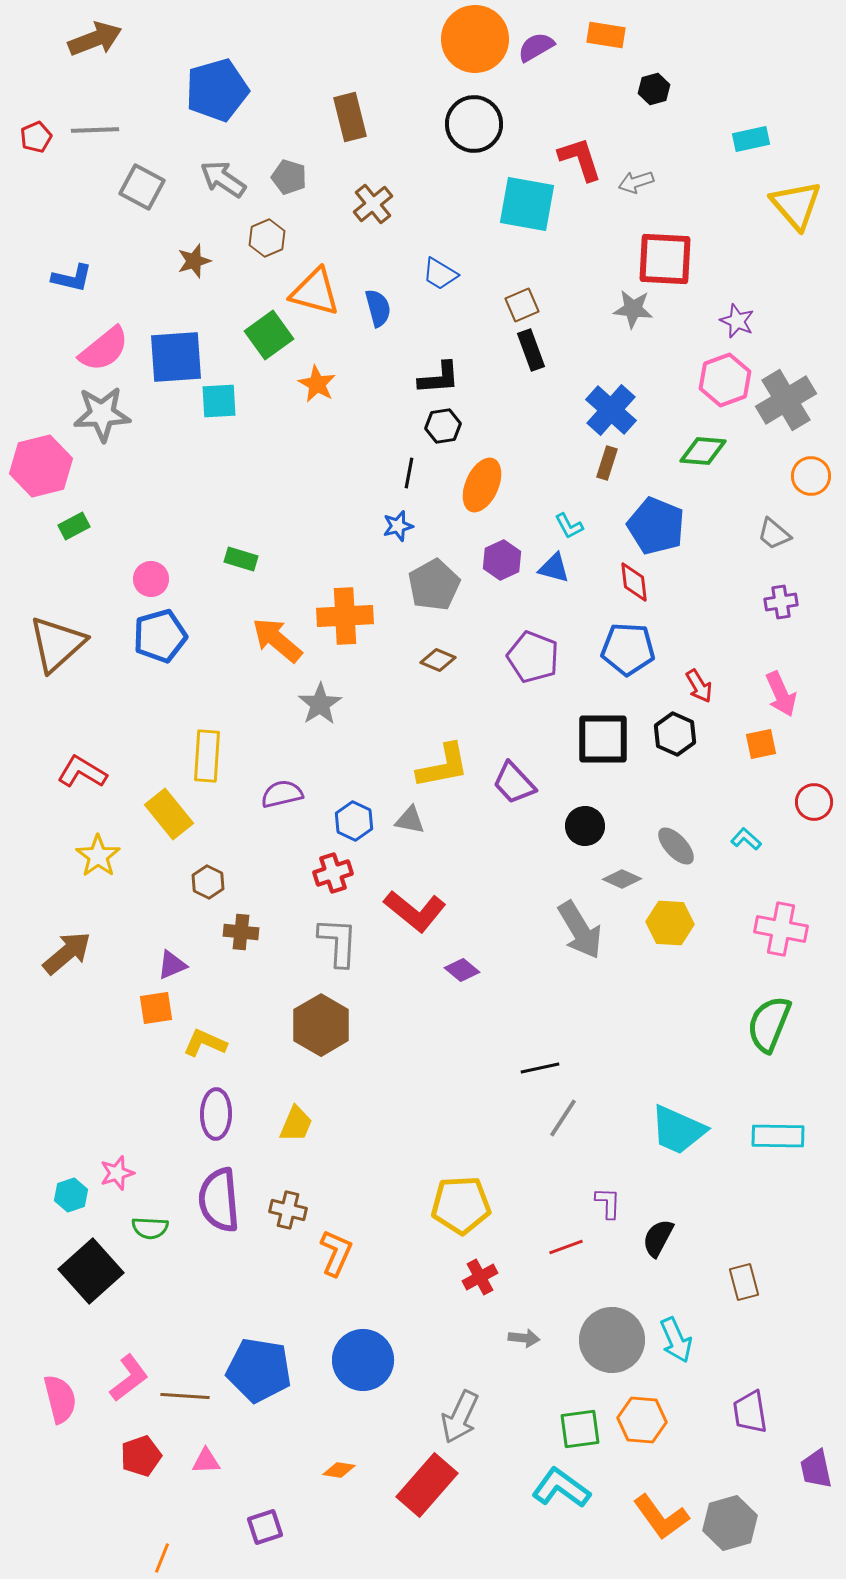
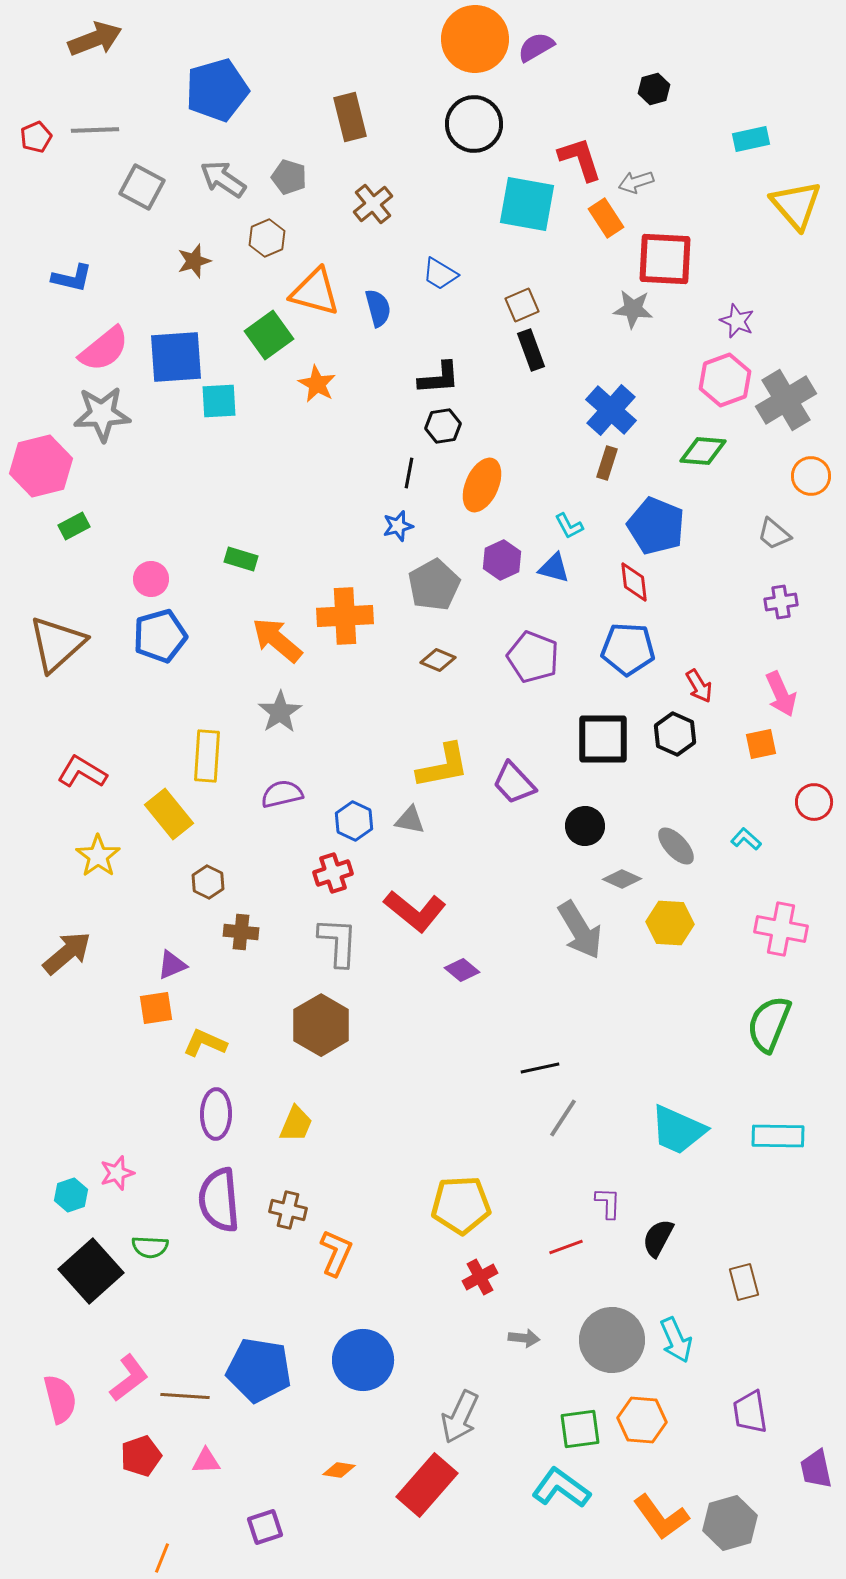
orange rectangle at (606, 35): moved 183 px down; rotated 48 degrees clockwise
gray star at (320, 704): moved 40 px left, 8 px down
green semicircle at (150, 1228): moved 19 px down
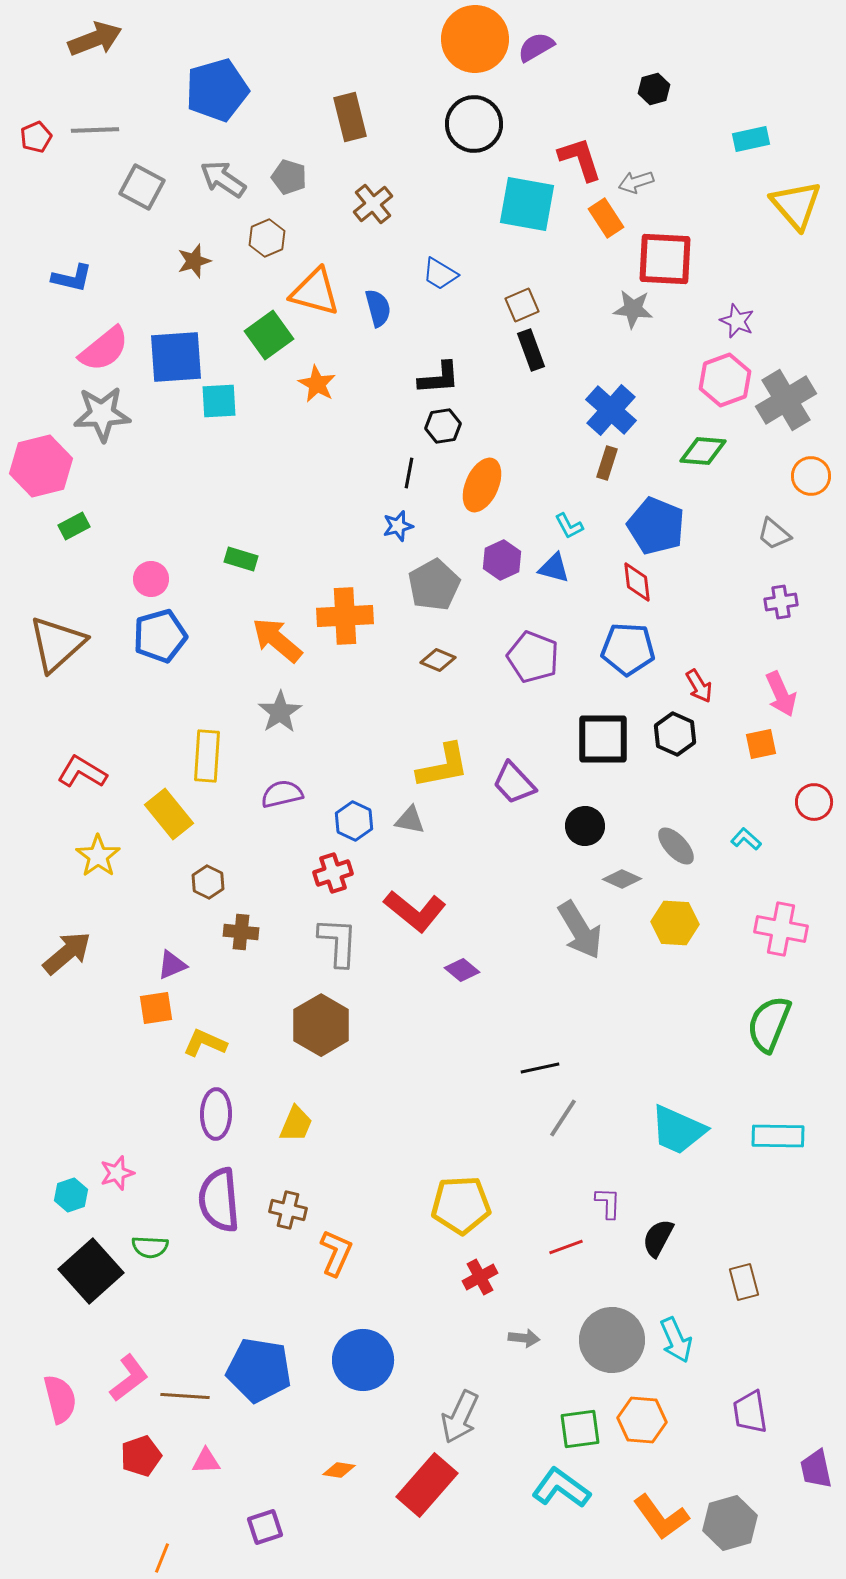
red diamond at (634, 582): moved 3 px right
yellow hexagon at (670, 923): moved 5 px right
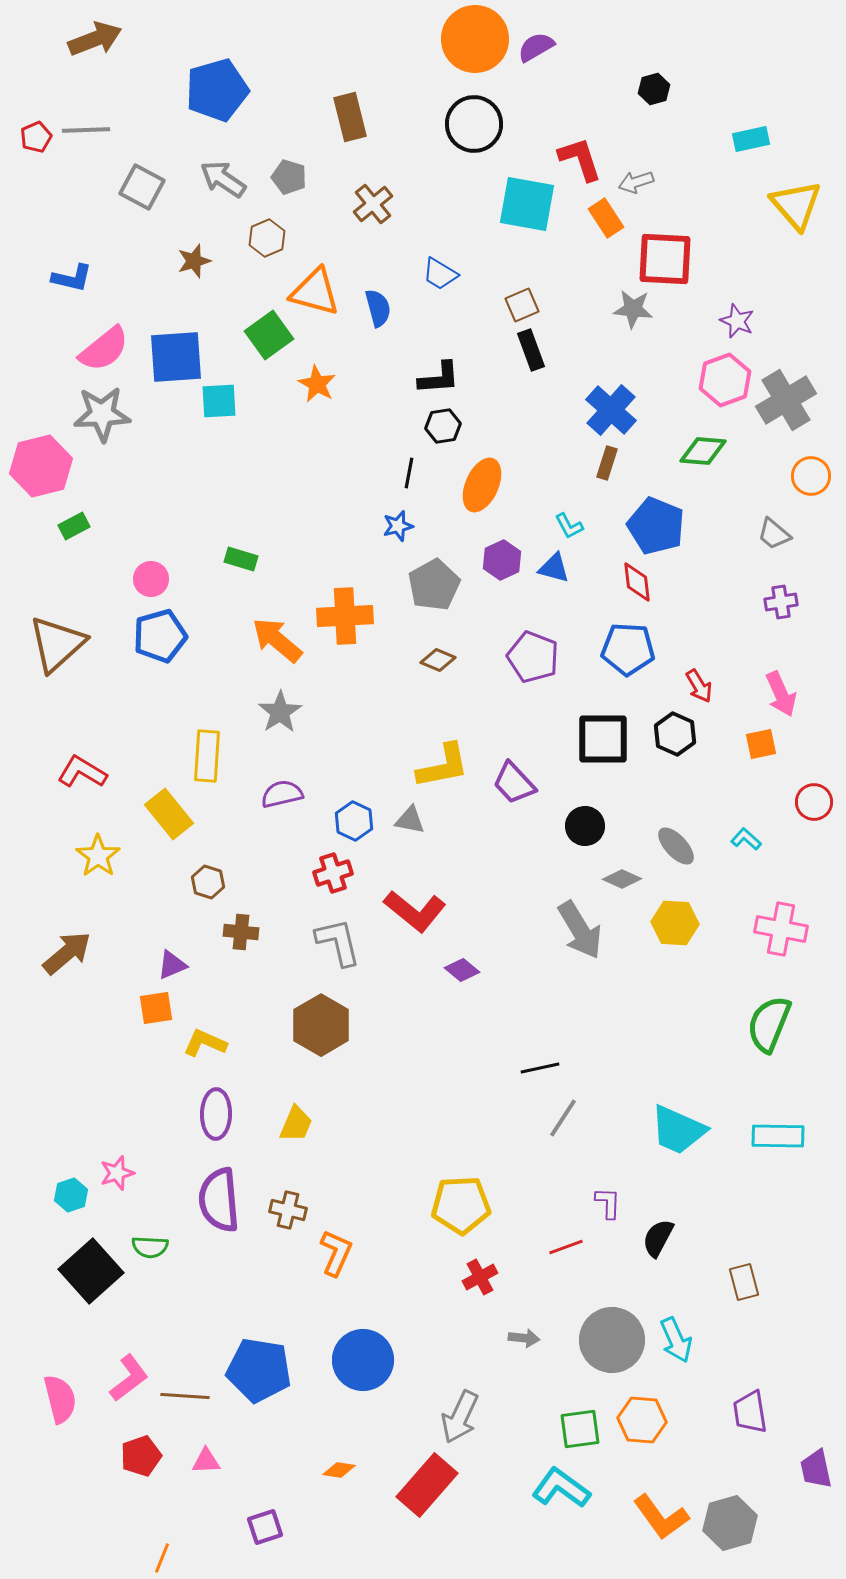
gray line at (95, 130): moved 9 px left
brown hexagon at (208, 882): rotated 8 degrees counterclockwise
gray L-shape at (338, 942): rotated 16 degrees counterclockwise
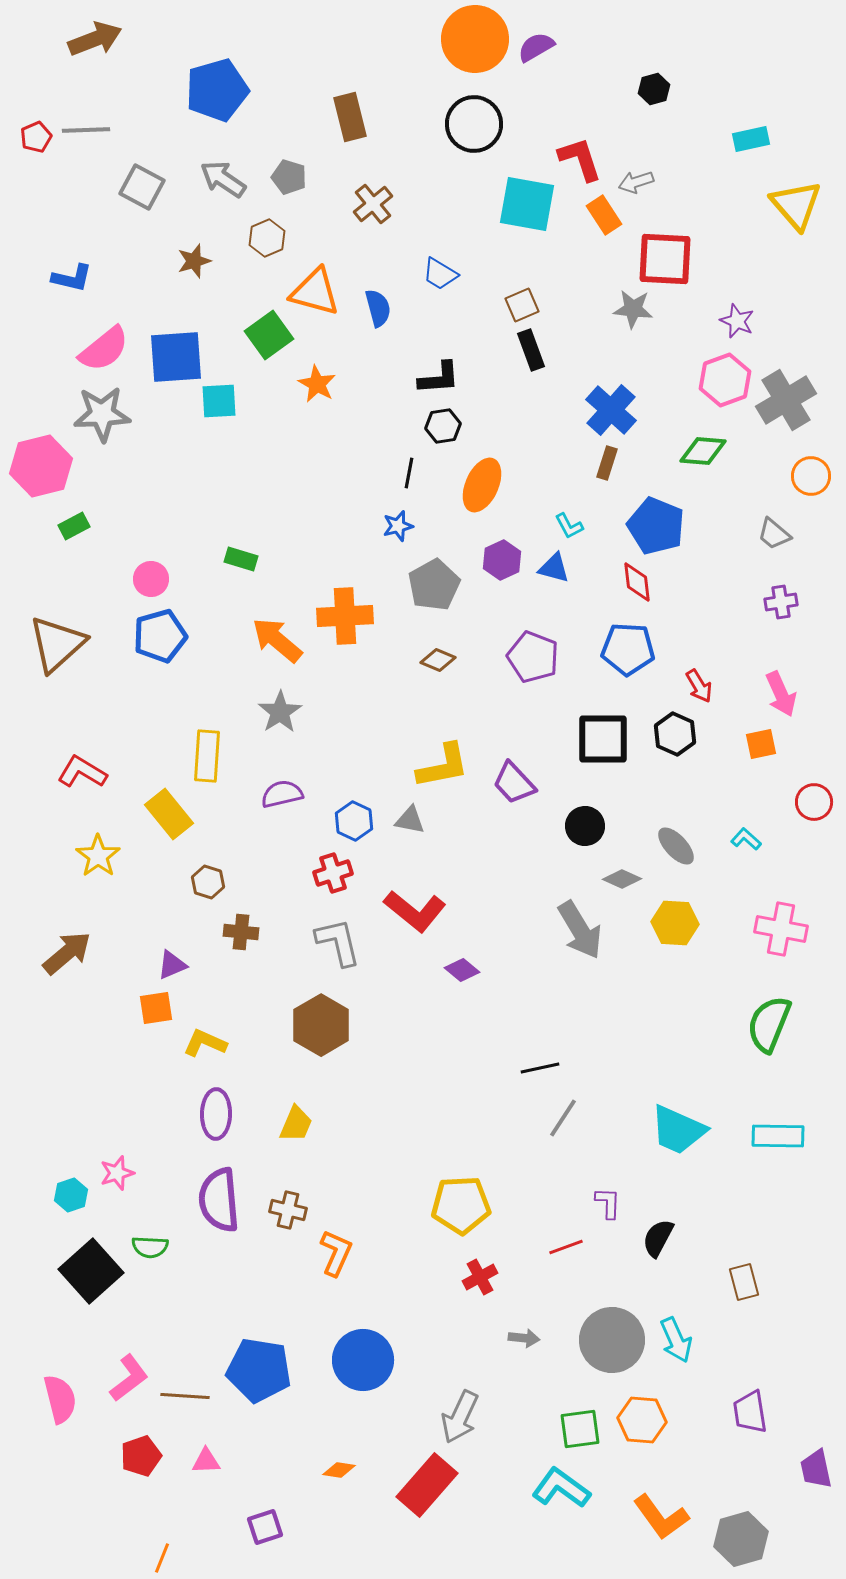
orange rectangle at (606, 218): moved 2 px left, 3 px up
gray hexagon at (730, 1523): moved 11 px right, 16 px down
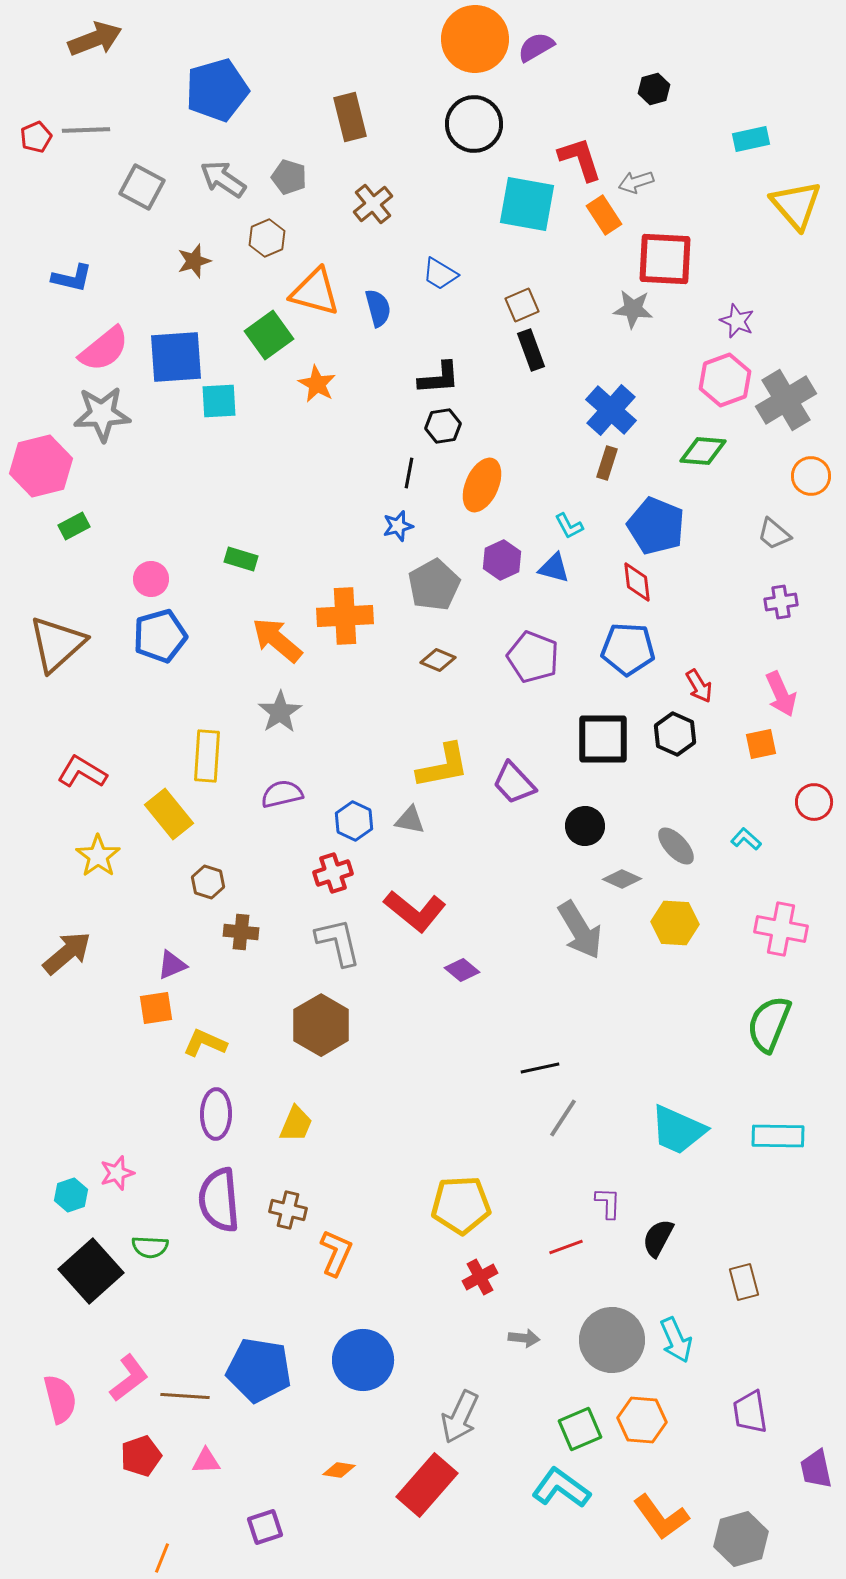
green square at (580, 1429): rotated 15 degrees counterclockwise
